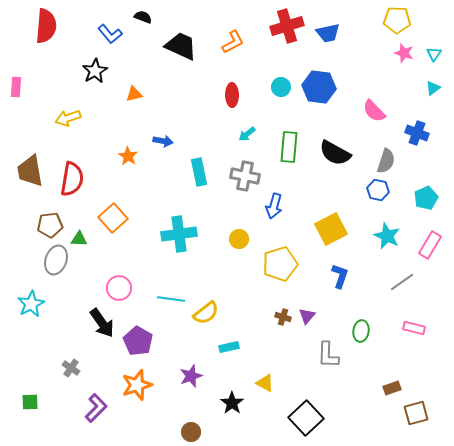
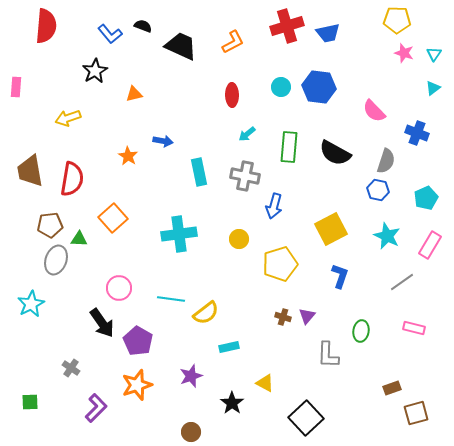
black semicircle at (143, 17): moved 9 px down
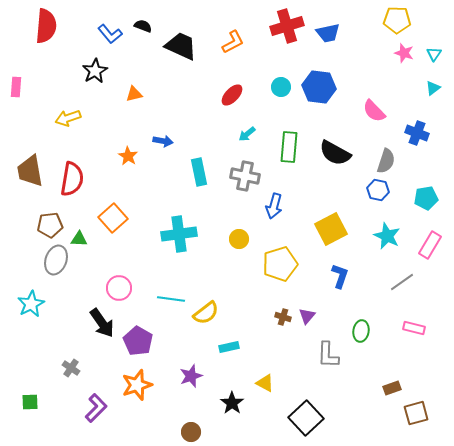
red ellipse at (232, 95): rotated 45 degrees clockwise
cyan pentagon at (426, 198): rotated 15 degrees clockwise
